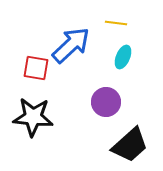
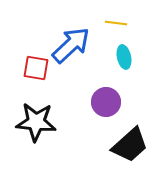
cyan ellipse: moved 1 px right; rotated 35 degrees counterclockwise
black star: moved 3 px right, 5 px down
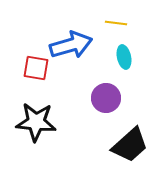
blue arrow: rotated 27 degrees clockwise
purple circle: moved 4 px up
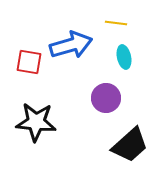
red square: moved 7 px left, 6 px up
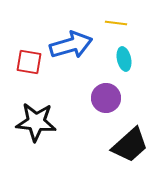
cyan ellipse: moved 2 px down
